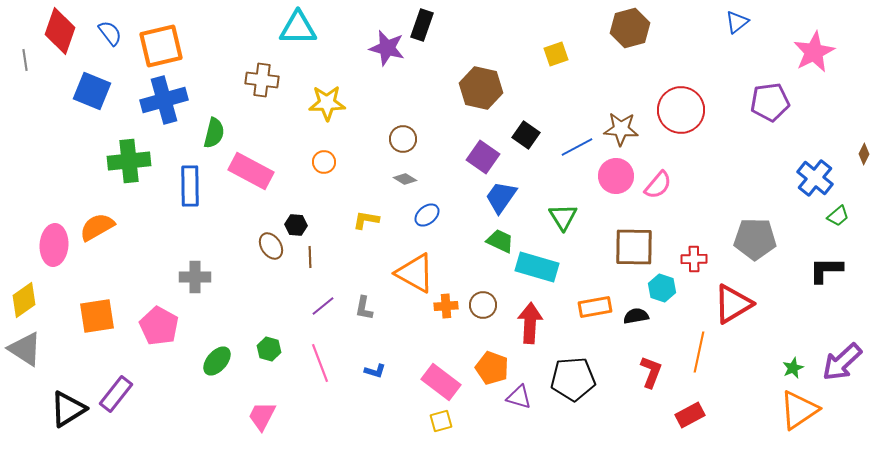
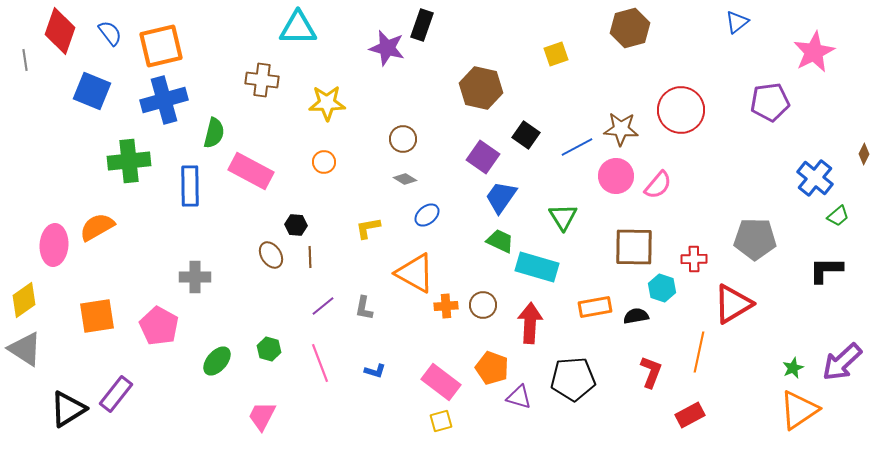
yellow L-shape at (366, 220): moved 2 px right, 8 px down; rotated 20 degrees counterclockwise
brown ellipse at (271, 246): moved 9 px down
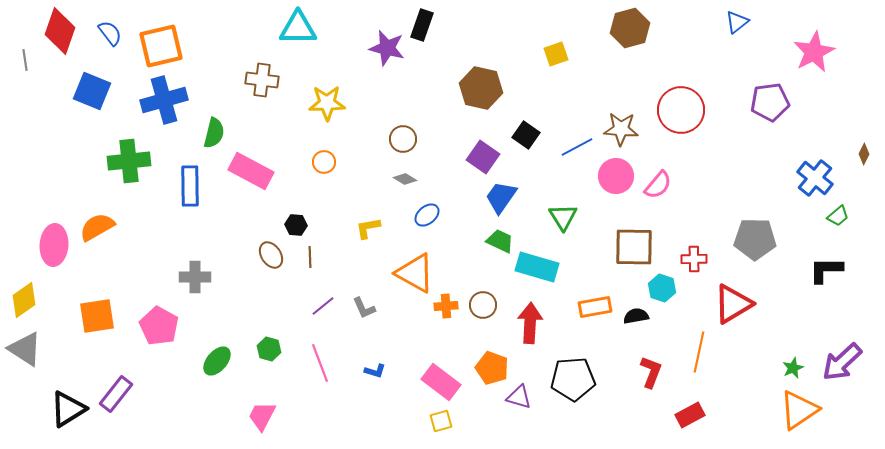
gray L-shape at (364, 308): rotated 35 degrees counterclockwise
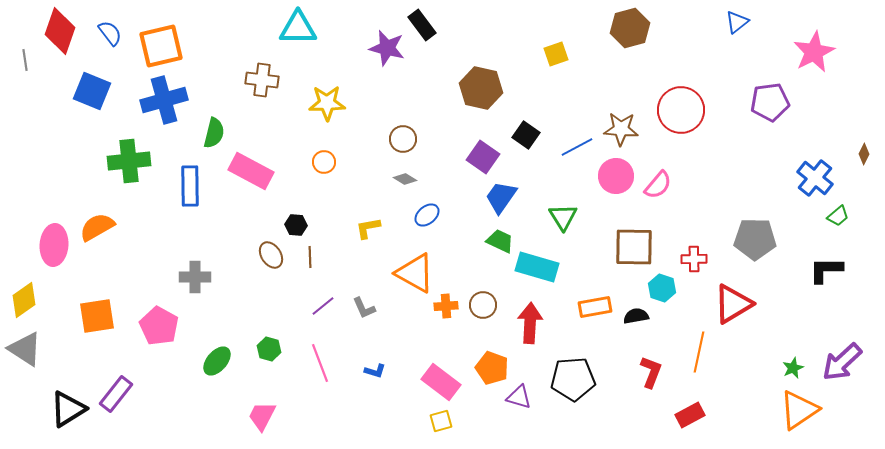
black rectangle at (422, 25): rotated 56 degrees counterclockwise
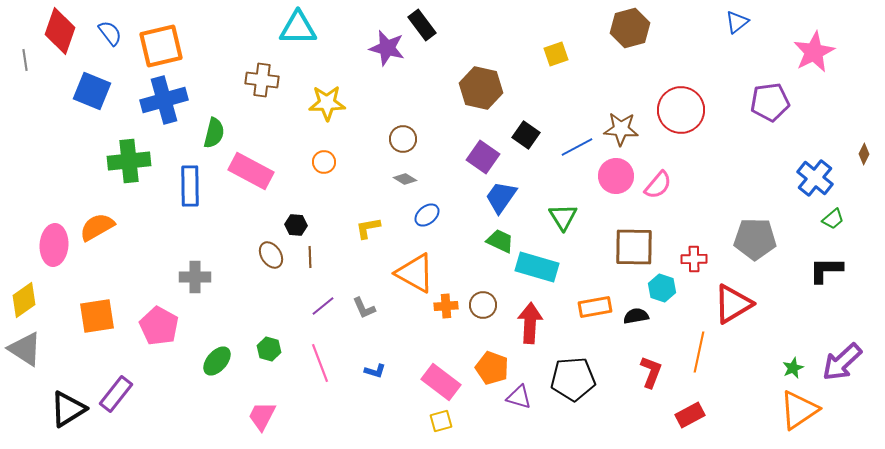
green trapezoid at (838, 216): moved 5 px left, 3 px down
